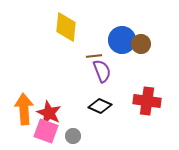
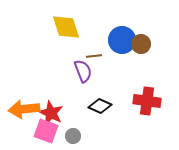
yellow diamond: rotated 24 degrees counterclockwise
purple semicircle: moved 19 px left
orange arrow: rotated 92 degrees counterclockwise
red star: moved 2 px right
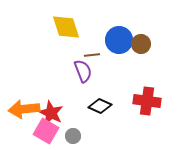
blue circle: moved 3 px left
brown line: moved 2 px left, 1 px up
pink square: rotated 10 degrees clockwise
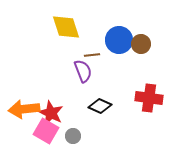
red cross: moved 2 px right, 3 px up
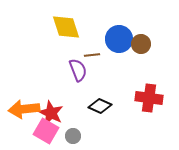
blue circle: moved 1 px up
purple semicircle: moved 5 px left, 1 px up
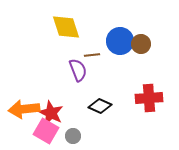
blue circle: moved 1 px right, 2 px down
red cross: rotated 12 degrees counterclockwise
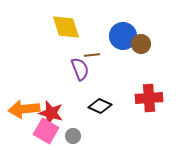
blue circle: moved 3 px right, 5 px up
purple semicircle: moved 2 px right, 1 px up
red star: rotated 10 degrees counterclockwise
